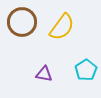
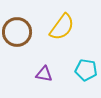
brown circle: moved 5 px left, 10 px down
cyan pentagon: rotated 30 degrees counterclockwise
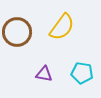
cyan pentagon: moved 4 px left, 3 px down
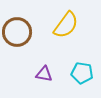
yellow semicircle: moved 4 px right, 2 px up
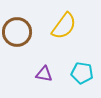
yellow semicircle: moved 2 px left, 1 px down
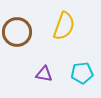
yellow semicircle: rotated 16 degrees counterclockwise
cyan pentagon: rotated 15 degrees counterclockwise
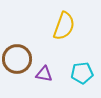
brown circle: moved 27 px down
